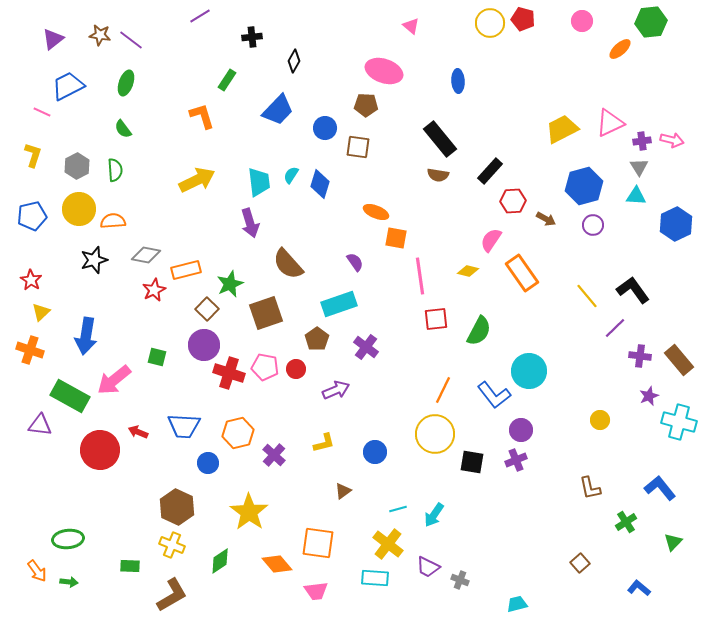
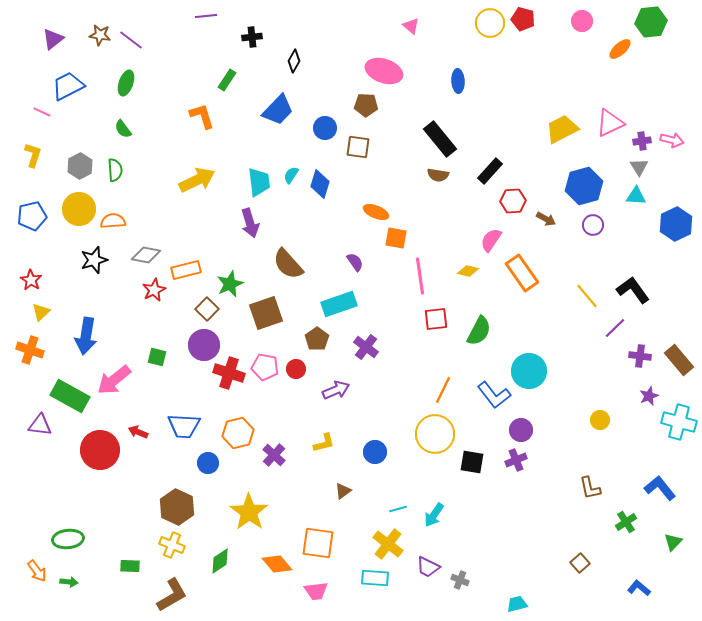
purple line at (200, 16): moved 6 px right; rotated 25 degrees clockwise
gray hexagon at (77, 166): moved 3 px right
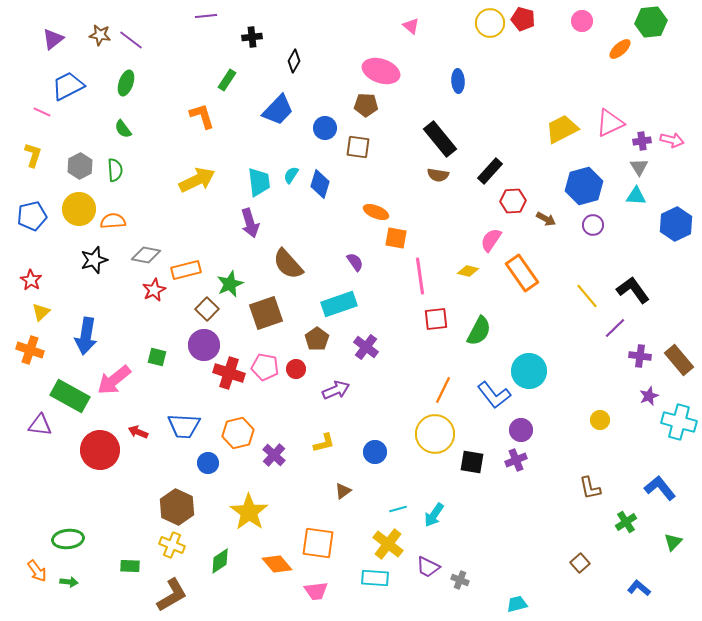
pink ellipse at (384, 71): moved 3 px left
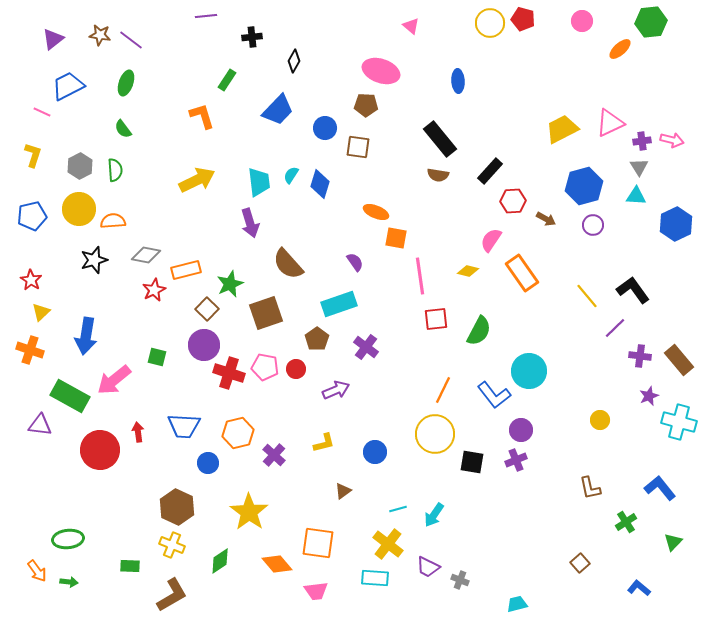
red arrow at (138, 432): rotated 60 degrees clockwise
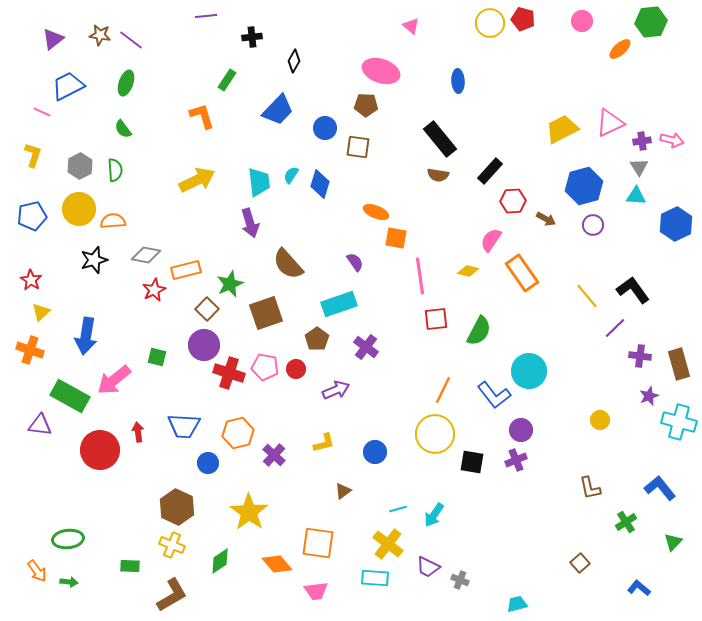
brown rectangle at (679, 360): moved 4 px down; rotated 24 degrees clockwise
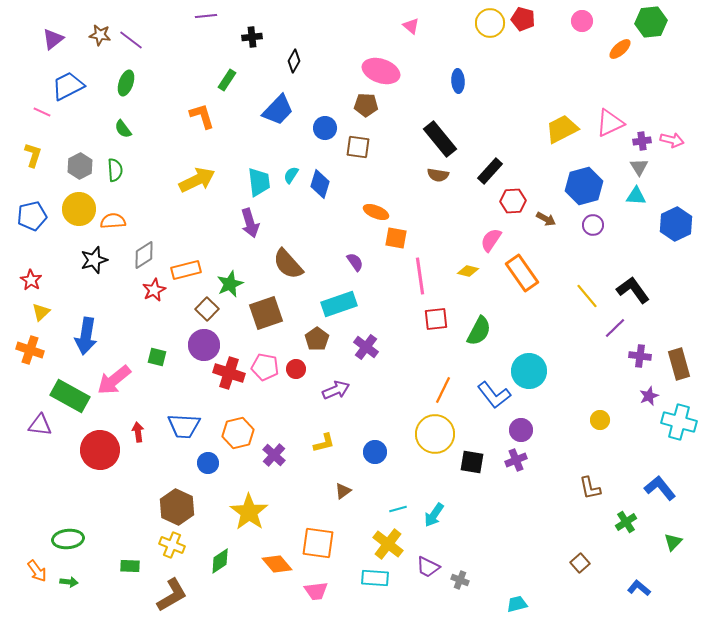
gray diamond at (146, 255): moved 2 px left; rotated 44 degrees counterclockwise
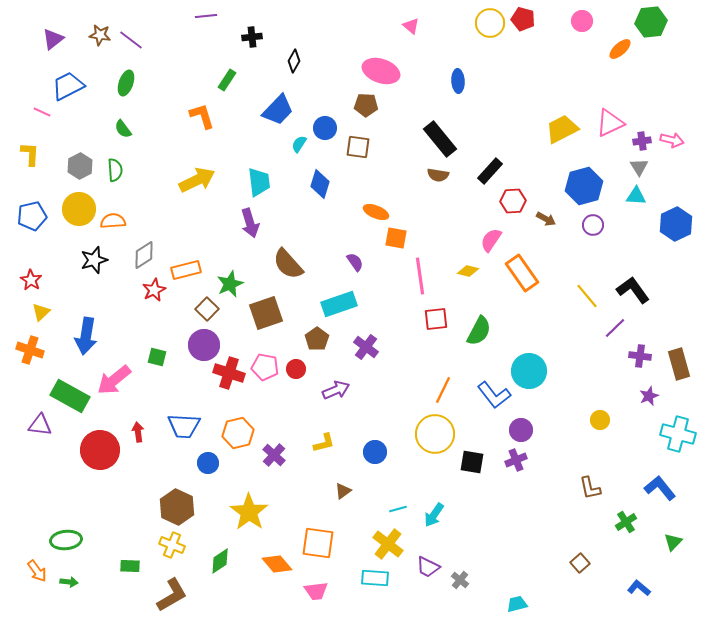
yellow L-shape at (33, 155): moved 3 px left, 1 px up; rotated 15 degrees counterclockwise
cyan semicircle at (291, 175): moved 8 px right, 31 px up
cyan cross at (679, 422): moved 1 px left, 12 px down
green ellipse at (68, 539): moved 2 px left, 1 px down
gray cross at (460, 580): rotated 18 degrees clockwise
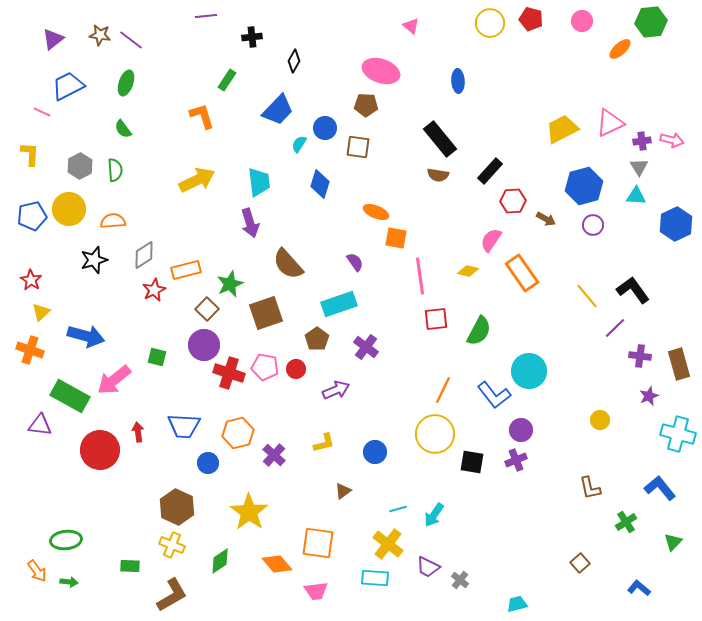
red pentagon at (523, 19): moved 8 px right
yellow circle at (79, 209): moved 10 px left
blue arrow at (86, 336): rotated 84 degrees counterclockwise
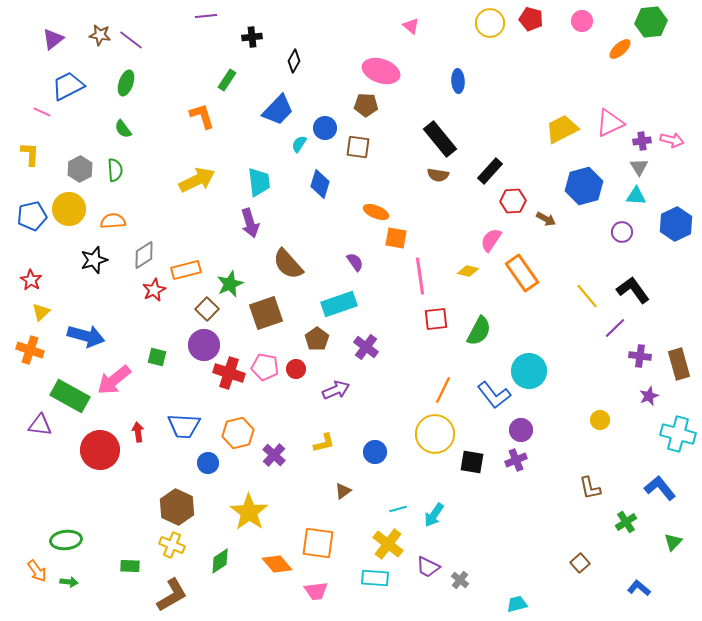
gray hexagon at (80, 166): moved 3 px down
purple circle at (593, 225): moved 29 px right, 7 px down
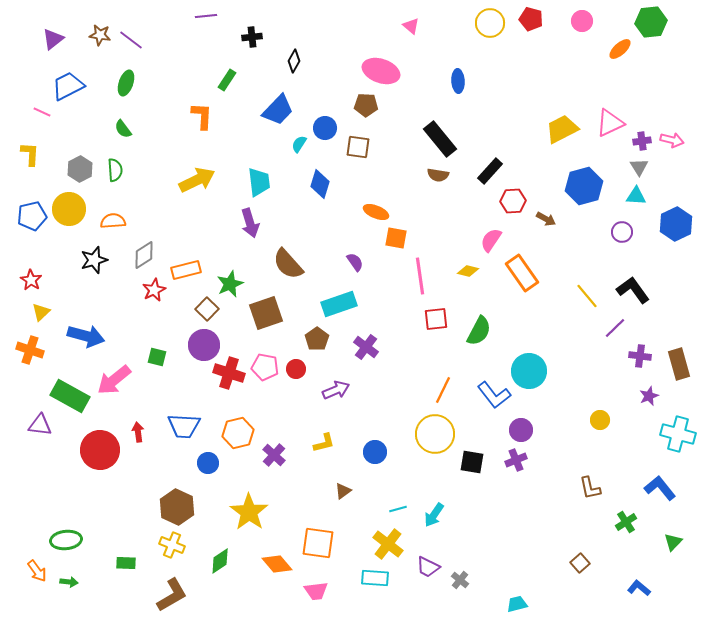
orange L-shape at (202, 116): rotated 20 degrees clockwise
green rectangle at (130, 566): moved 4 px left, 3 px up
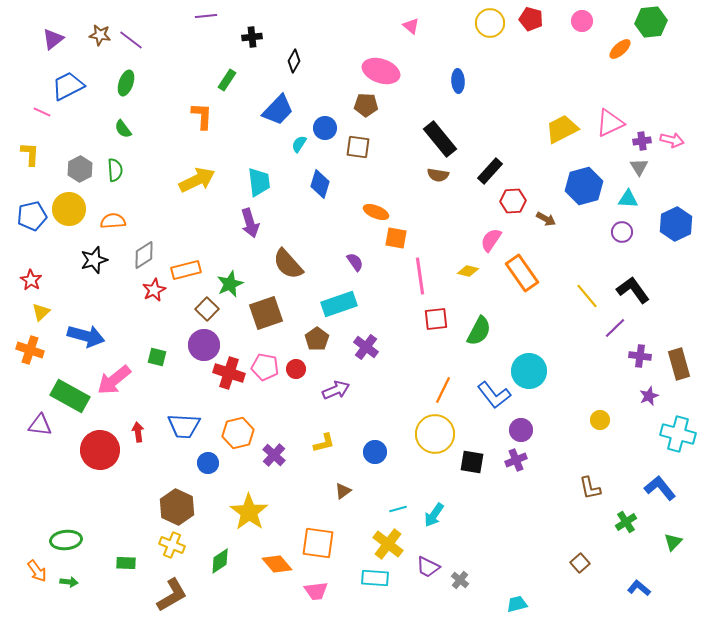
cyan triangle at (636, 196): moved 8 px left, 3 px down
